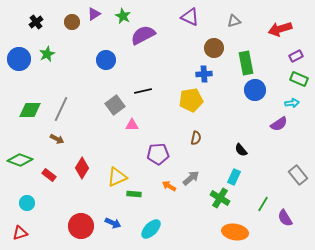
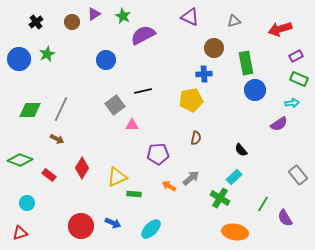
cyan rectangle at (234, 177): rotated 21 degrees clockwise
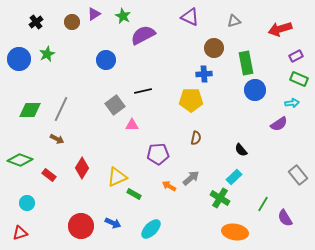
yellow pentagon at (191, 100): rotated 10 degrees clockwise
green rectangle at (134, 194): rotated 24 degrees clockwise
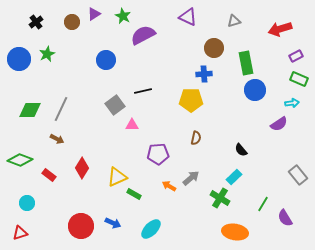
purple triangle at (190, 17): moved 2 px left
